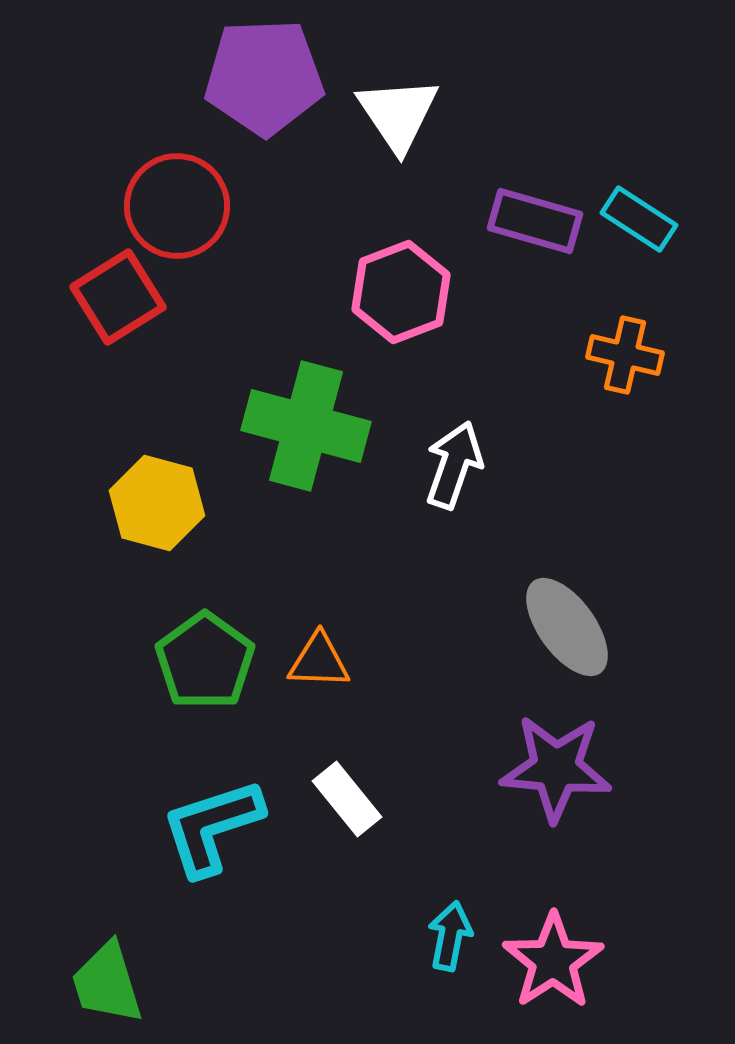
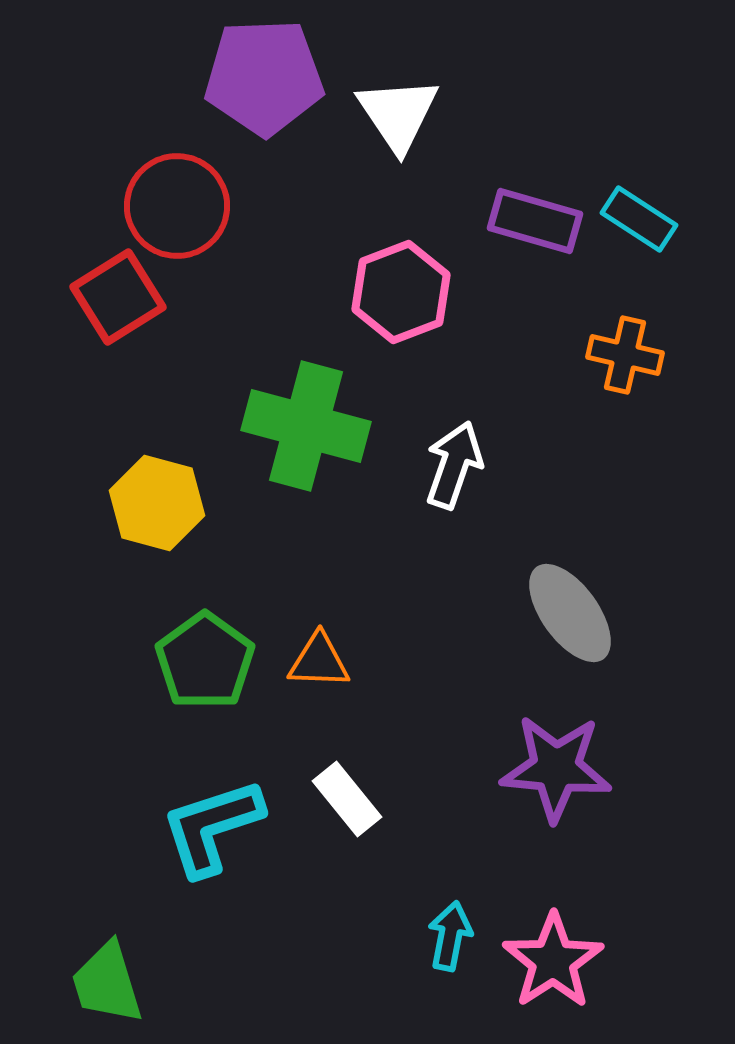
gray ellipse: moved 3 px right, 14 px up
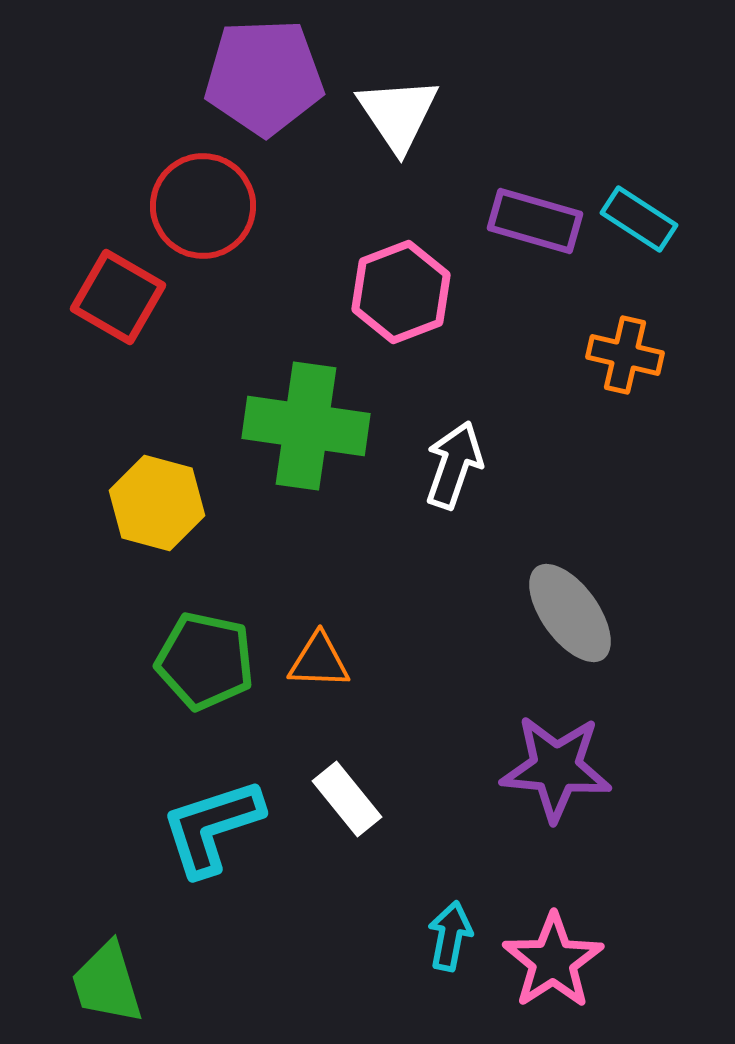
red circle: moved 26 px right
red square: rotated 28 degrees counterclockwise
green cross: rotated 7 degrees counterclockwise
green pentagon: rotated 24 degrees counterclockwise
